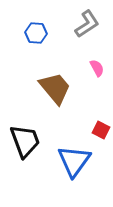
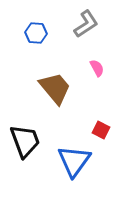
gray L-shape: moved 1 px left
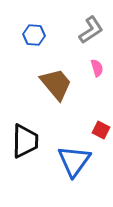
gray L-shape: moved 5 px right, 6 px down
blue hexagon: moved 2 px left, 2 px down
pink semicircle: rotated 12 degrees clockwise
brown trapezoid: moved 1 px right, 4 px up
black trapezoid: rotated 21 degrees clockwise
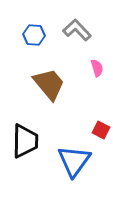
gray L-shape: moved 14 px left; rotated 100 degrees counterclockwise
brown trapezoid: moved 7 px left
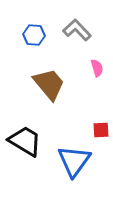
red square: rotated 30 degrees counterclockwise
black trapezoid: rotated 60 degrees counterclockwise
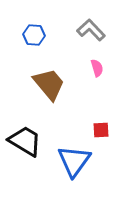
gray L-shape: moved 14 px right
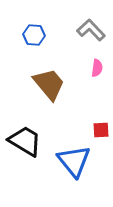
pink semicircle: rotated 24 degrees clockwise
blue triangle: rotated 15 degrees counterclockwise
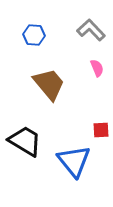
pink semicircle: rotated 30 degrees counterclockwise
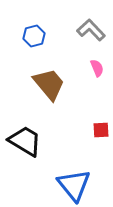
blue hexagon: moved 1 px down; rotated 20 degrees counterclockwise
blue triangle: moved 24 px down
